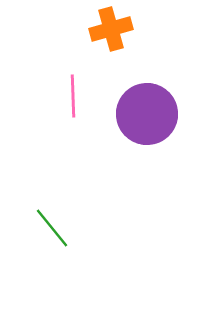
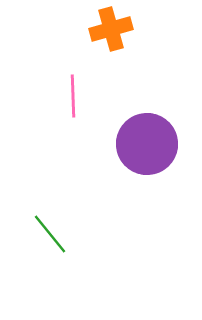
purple circle: moved 30 px down
green line: moved 2 px left, 6 px down
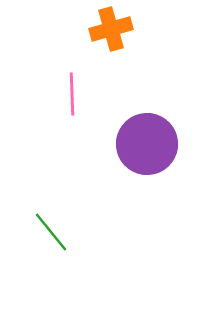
pink line: moved 1 px left, 2 px up
green line: moved 1 px right, 2 px up
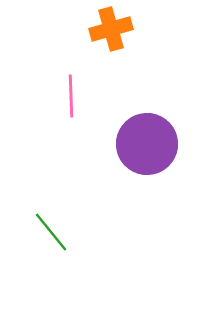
pink line: moved 1 px left, 2 px down
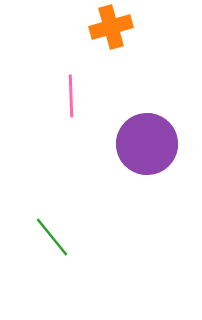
orange cross: moved 2 px up
green line: moved 1 px right, 5 px down
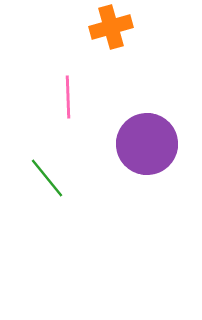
pink line: moved 3 px left, 1 px down
green line: moved 5 px left, 59 px up
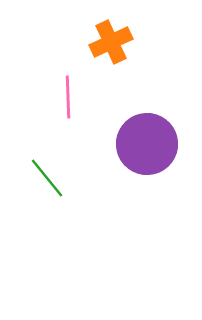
orange cross: moved 15 px down; rotated 9 degrees counterclockwise
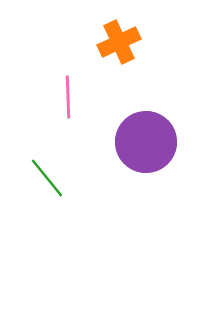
orange cross: moved 8 px right
purple circle: moved 1 px left, 2 px up
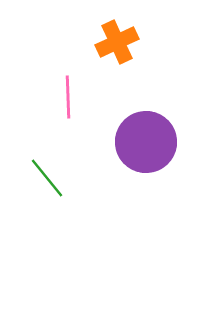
orange cross: moved 2 px left
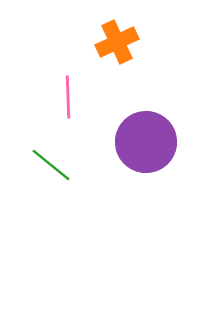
green line: moved 4 px right, 13 px up; rotated 12 degrees counterclockwise
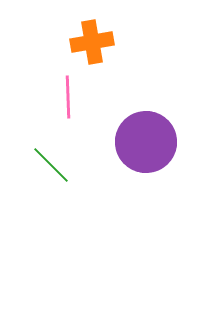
orange cross: moved 25 px left; rotated 15 degrees clockwise
green line: rotated 6 degrees clockwise
